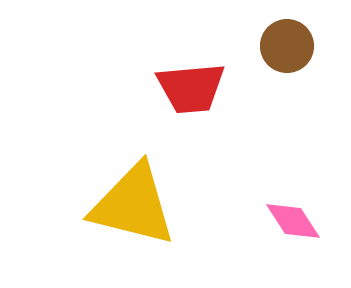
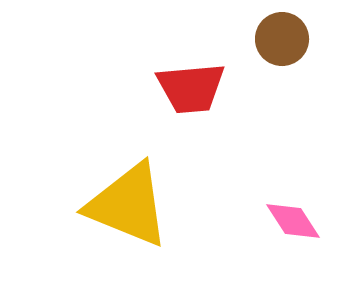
brown circle: moved 5 px left, 7 px up
yellow triangle: moved 5 px left; rotated 8 degrees clockwise
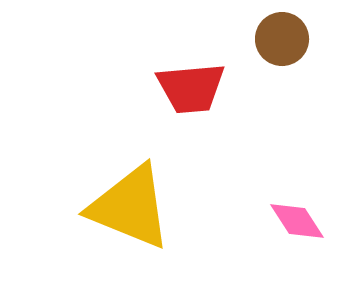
yellow triangle: moved 2 px right, 2 px down
pink diamond: moved 4 px right
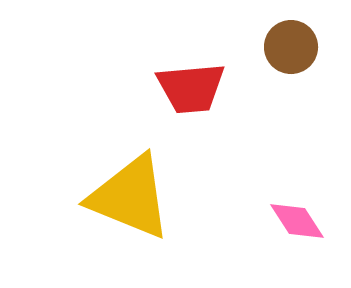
brown circle: moved 9 px right, 8 px down
yellow triangle: moved 10 px up
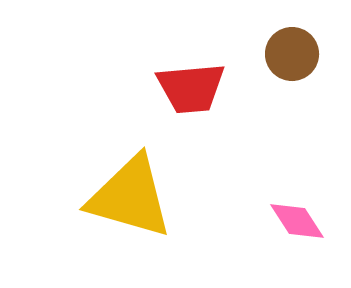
brown circle: moved 1 px right, 7 px down
yellow triangle: rotated 6 degrees counterclockwise
